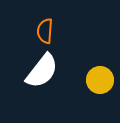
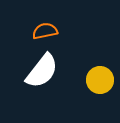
orange semicircle: rotated 75 degrees clockwise
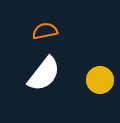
white semicircle: moved 2 px right, 3 px down
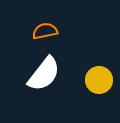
yellow circle: moved 1 px left
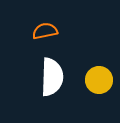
white semicircle: moved 8 px right, 3 px down; rotated 36 degrees counterclockwise
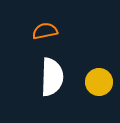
yellow circle: moved 2 px down
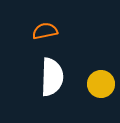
yellow circle: moved 2 px right, 2 px down
